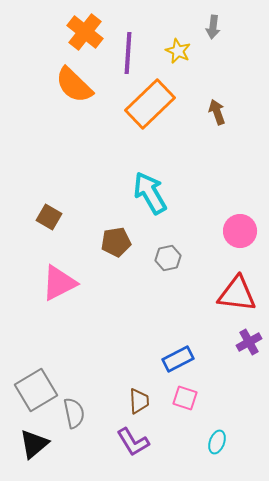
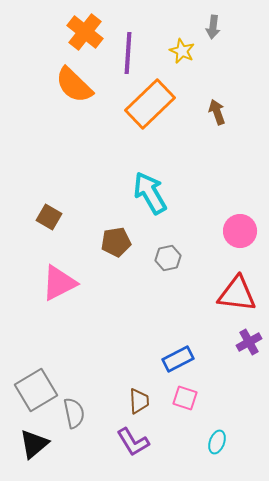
yellow star: moved 4 px right
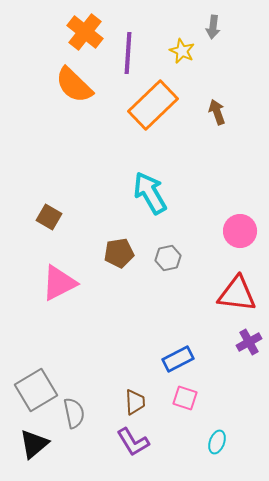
orange rectangle: moved 3 px right, 1 px down
brown pentagon: moved 3 px right, 11 px down
brown trapezoid: moved 4 px left, 1 px down
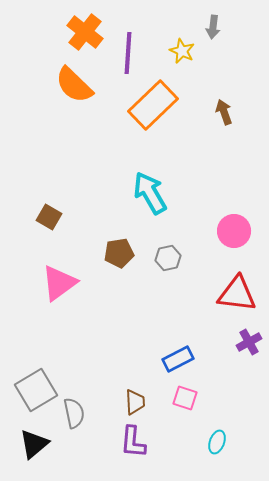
brown arrow: moved 7 px right
pink circle: moved 6 px left
pink triangle: rotated 9 degrees counterclockwise
purple L-shape: rotated 36 degrees clockwise
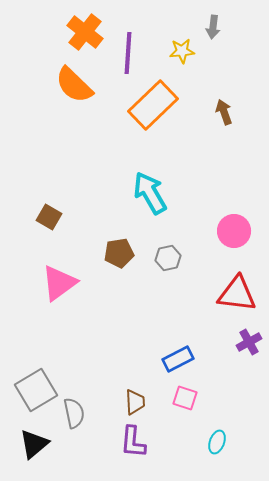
yellow star: rotated 30 degrees counterclockwise
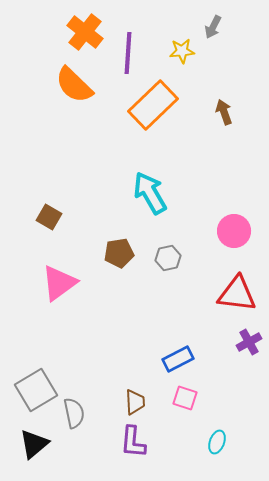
gray arrow: rotated 20 degrees clockwise
